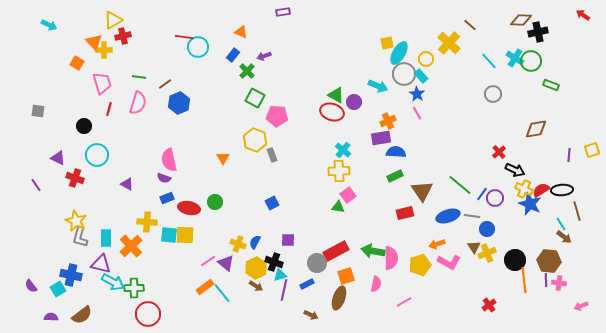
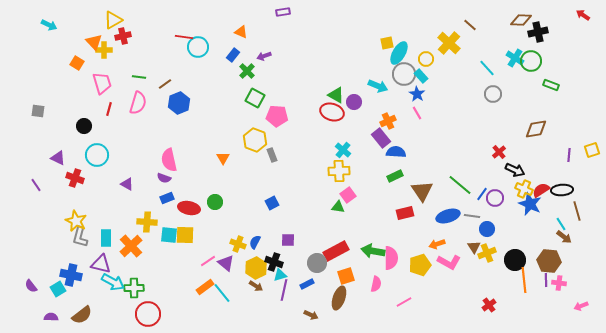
cyan line at (489, 61): moved 2 px left, 7 px down
purple rectangle at (381, 138): rotated 60 degrees clockwise
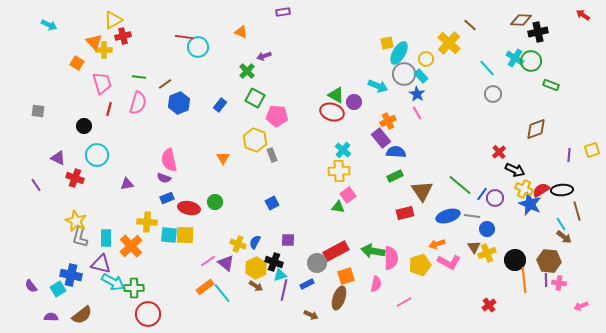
blue rectangle at (233, 55): moved 13 px left, 50 px down
brown diamond at (536, 129): rotated 10 degrees counterclockwise
purple triangle at (127, 184): rotated 40 degrees counterclockwise
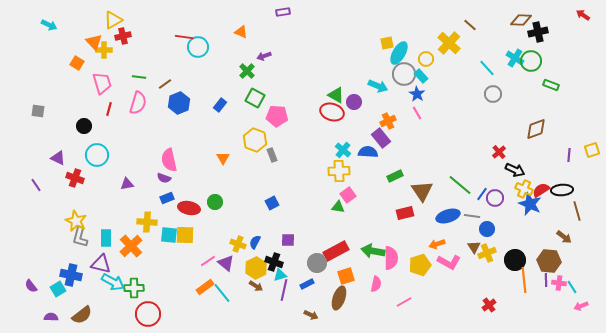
blue semicircle at (396, 152): moved 28 px left
cyan line at (561, 224): moved 11 px right, 63 px down
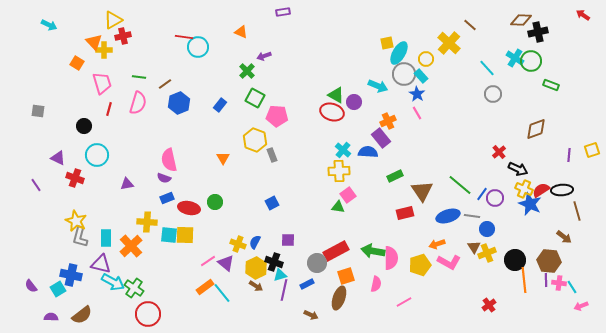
black arrow at (515, 170): moved 3 px right, 1 px up
green cross at (134, 288): rotated 36 degrees clockwise
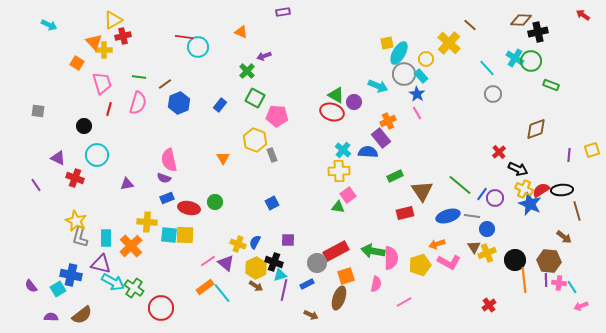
red circle at (148, 314): moved 13 px right, 6 px up
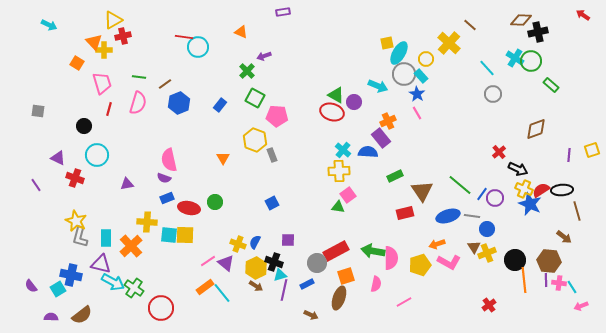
green rectangle at (551, 85): rotated 21 degrees clockwise
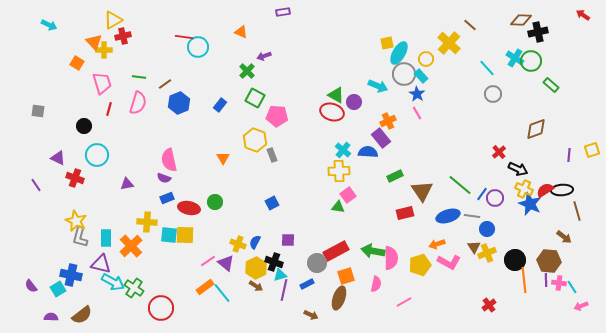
red semicircle at (541, 190): moved 4 px right
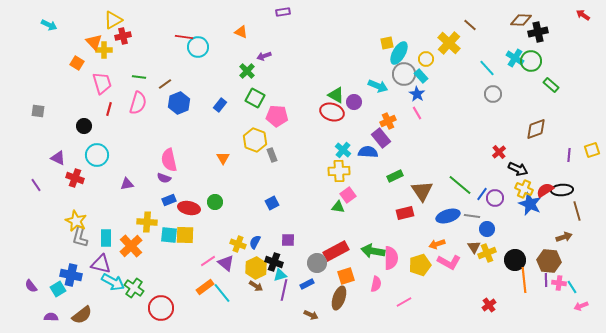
blue rectangle at (167, 198): moved 2 px right, 2 px down
brown arrow at (564, 237): rotated 56 degrees counterclockwise
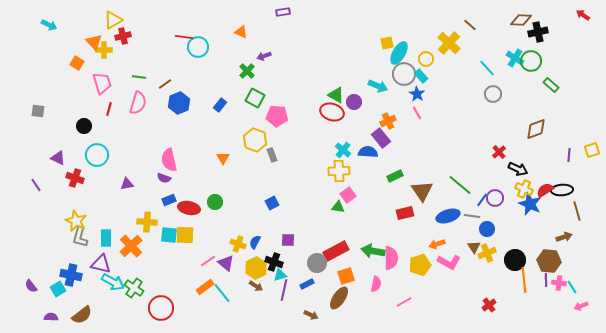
blue line at (482, 194): moved 6 px down
brown ellipse at (339, 298): rotated 15 degrees clockwise
